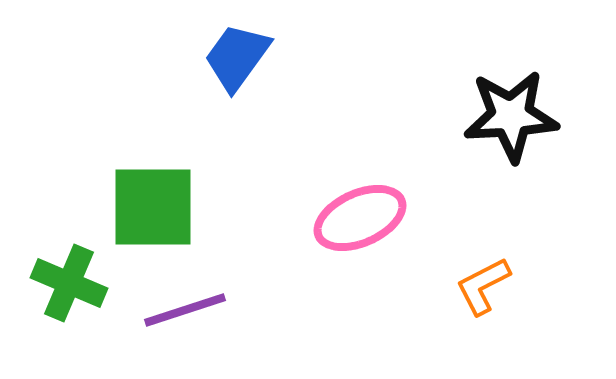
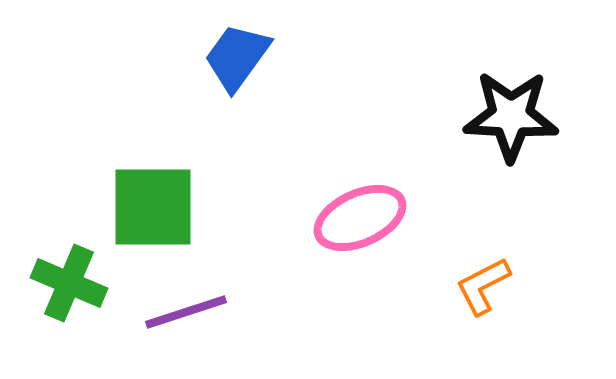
black star: rotated 6 degrees clockwise
purple line: moved 1 px right, 2 px down
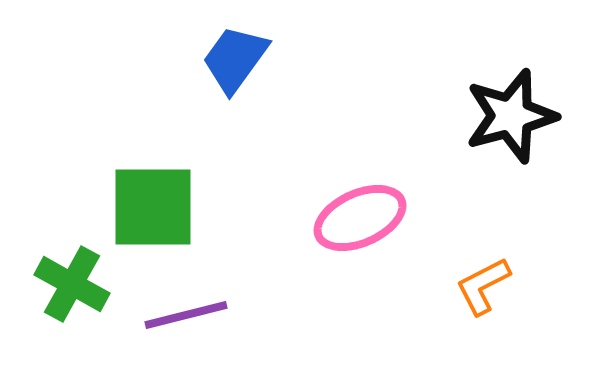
blue trapezoid: moved 2 px left, 2 px down
black star: rotated 18 degrees counterclockwise
green cross: moved 3 px right, 1 px down; rotated 6 degrees clockwise
purple line: moved 3 px down; rotated 4 degrees clockwise
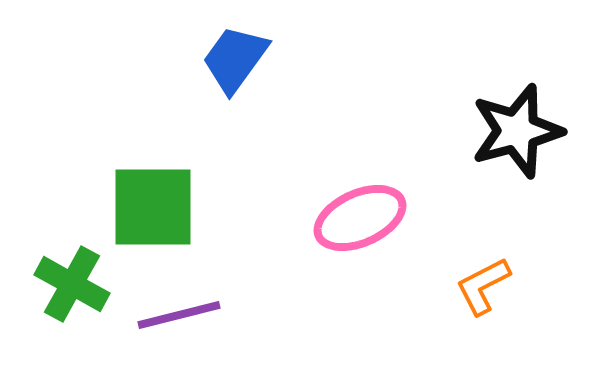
black star: moved 6 px right, 15 px down
purple line: moved 7 px left
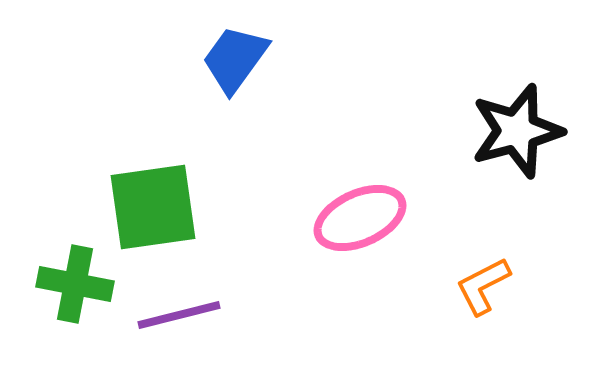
green square: rotated 8 degrees counterclockwise
green cross: moved 3 px right; rotated 18 degrees counterclockwise
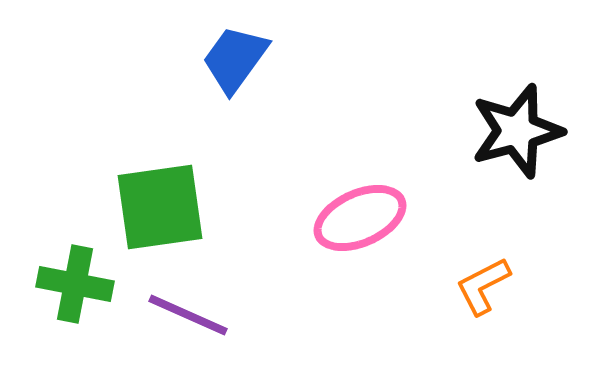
green square: moved 7 px right
purple line: moved 9 px right; rotated 38 degrees clockwise
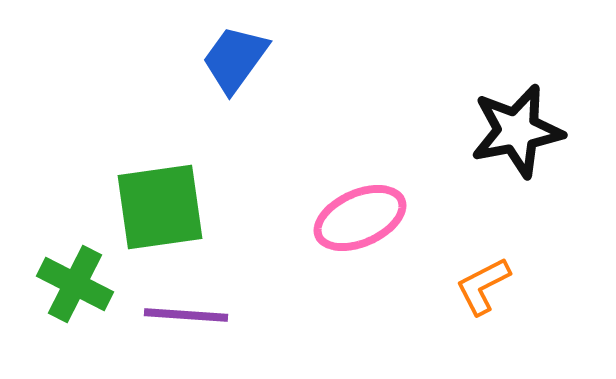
black star: rotated 4 degrees clockwise
green cross: rotated 16 degrees clockwise
purple line: moved 2 px left; rotated 20 degrees counterclockwise
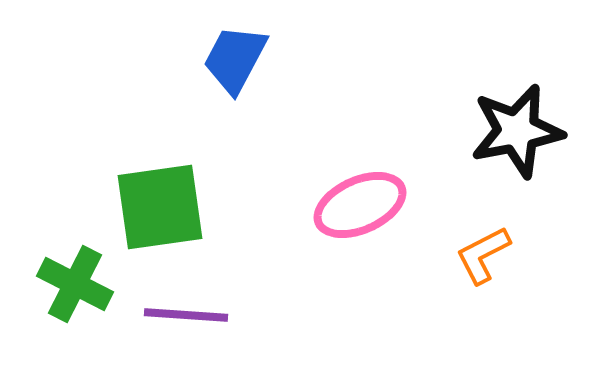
blue trapezoid: rotated 8 degrees counterclockwise
pink ellipse: moved 13 px up
orange L-shape: moved 31 px up
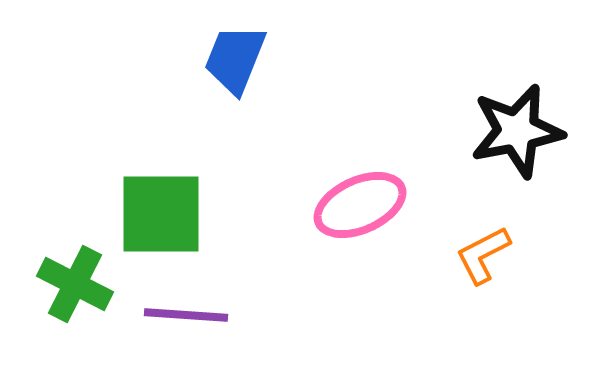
blue trapezoid: rotated 6 degrees counterclockwise
green square: moved 1 px right, 7 px down; rotated 8 degrees clockwise
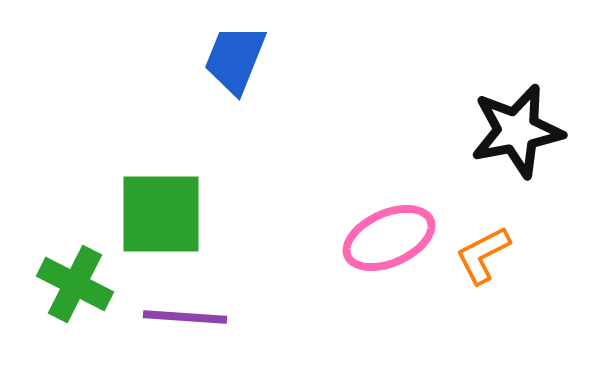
pink ellipse: moved 29 px right, 33 px down
purple line: moved 1 px left, 2 px down
